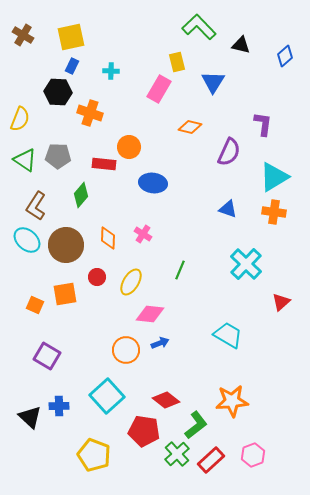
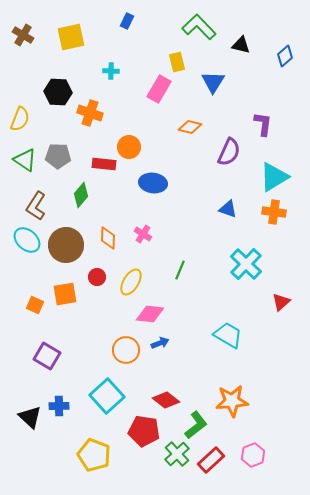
blue rectangle at (72, 66): moved 55 px right, 45 px up
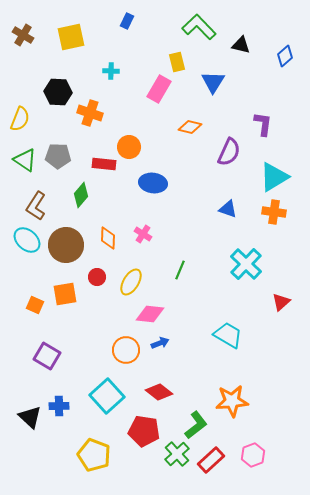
red diamond at (166, 400): moved 7 px left, 8 px up
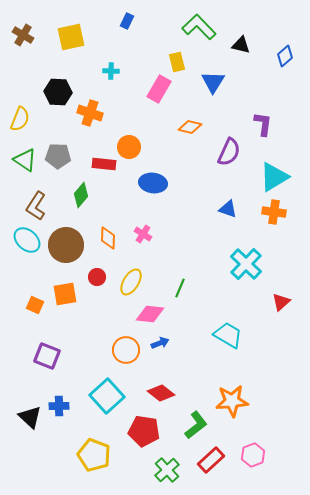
green line at (180, 270): moved 18 px down
purple square at (47, 356): rotated 8 degrees counterclockwise
red diamond at (159, 392): moved 2 px right, 1 px down
green cross at (177, 454): moved 10 px left, 16 px down
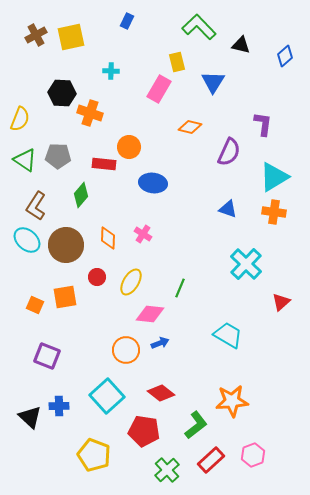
brown cross at (23, 35): moved 13 px right; rotated 30 degrees clockwise
black hexagon at (58, 92): moved 4 px right, 1 px down
orange square at (65, 294): moved 3 px down
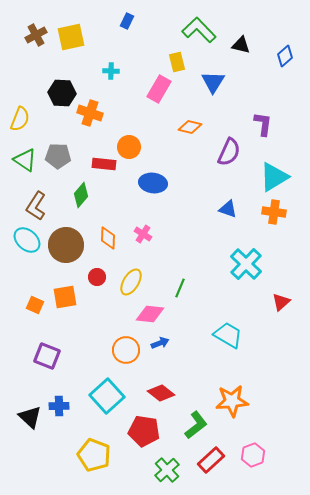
green L-shape at (199, 27): moved 3 px down
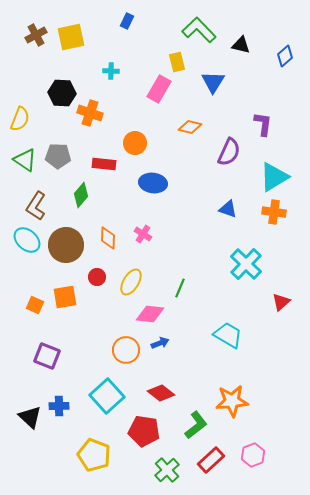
orange circle at (129, 147): moved 6 px right, 4 px up
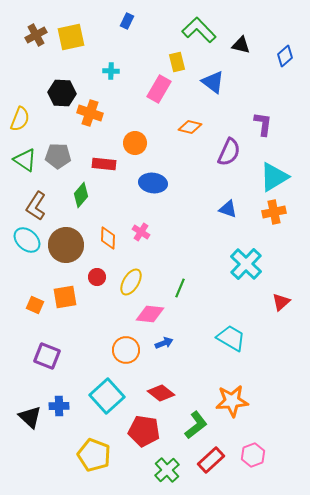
blue triangle at (213, 82): rotated 25 degrees counterclockwise
orange cross at (274, 212): rotated 20 degrees counterclockwise
pink cross at (143, 234): moved 2 px left, 2 px up
cyan trapezoid at (228, 335): moved 3 px right, 3 px down
blue arrow at (160, 343): moved 4 px right
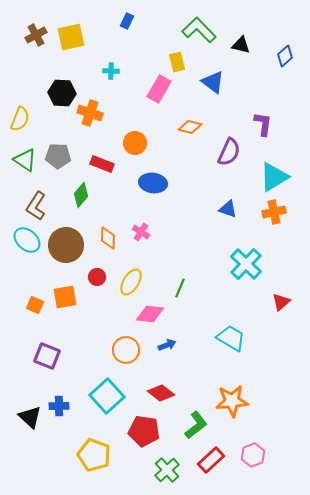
red rectangle at (104, 164): moved 2 px left; rotated 15 degrees clockwise
blue arrow at (164, 343): moved 3 px right, 2 px down
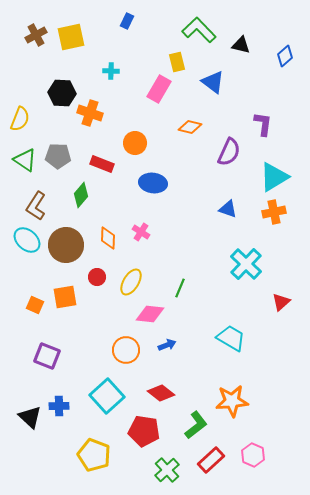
pink hexagon at (253, 455): rotated 15 degrees counterclockwise
